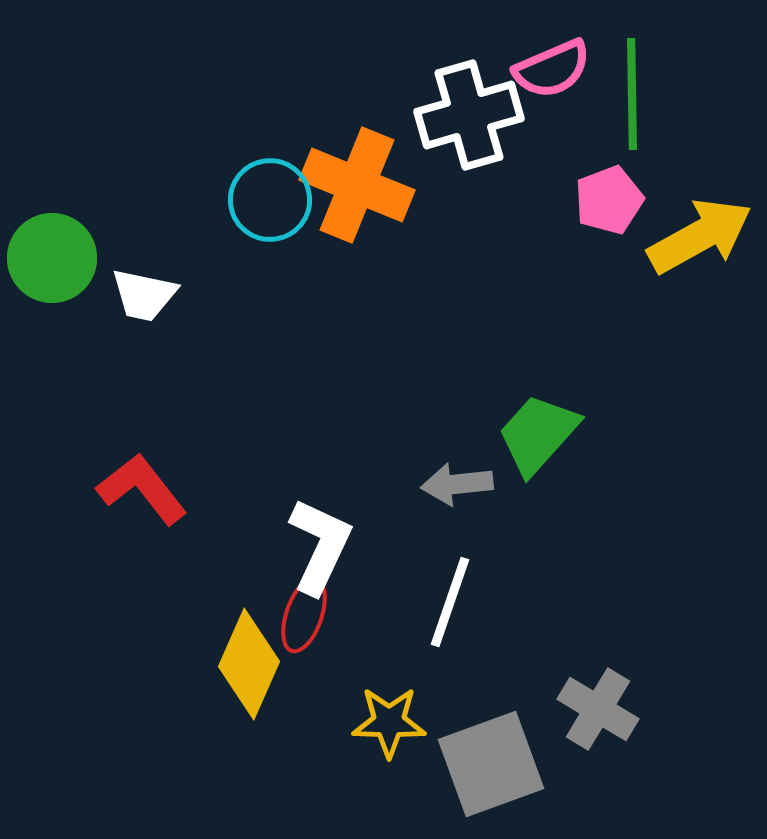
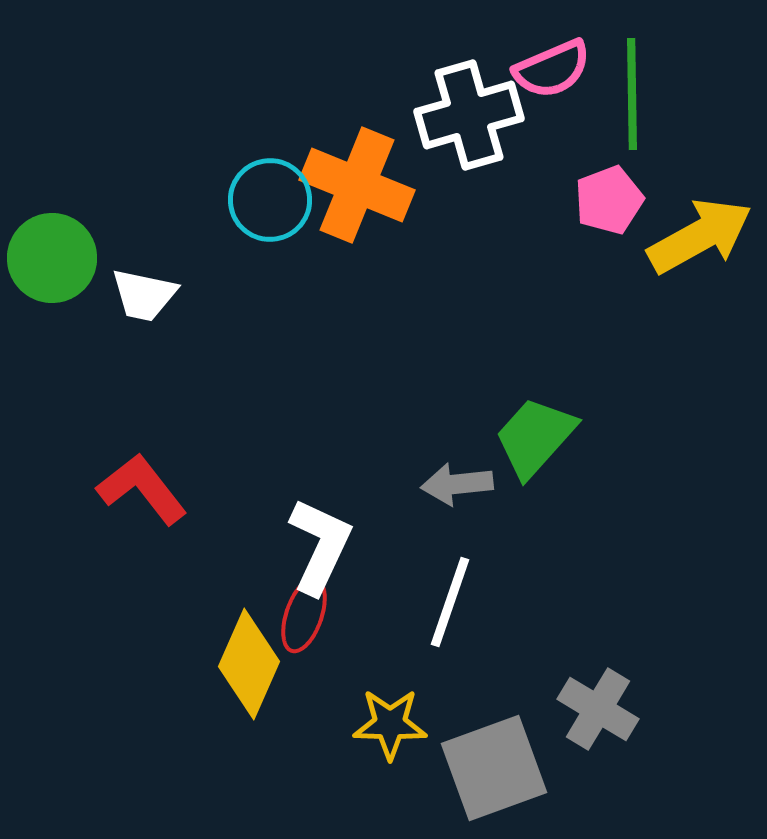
green trapezoid: moved 3 px left, 3 px down
yellow star: moved 1 px right, 2 px down
gray square: moved 3 px right, 4 px down
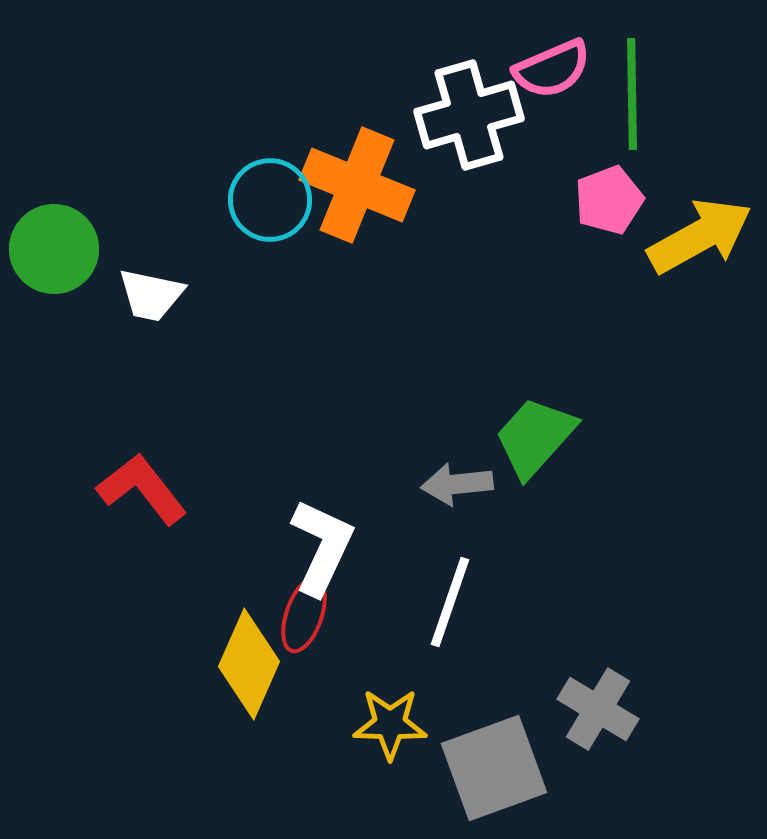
green circle: moved 2 px right, 9 px up
white trapezoid: moved 7 px right
white L-shape: moved 2 px right, 1 px down
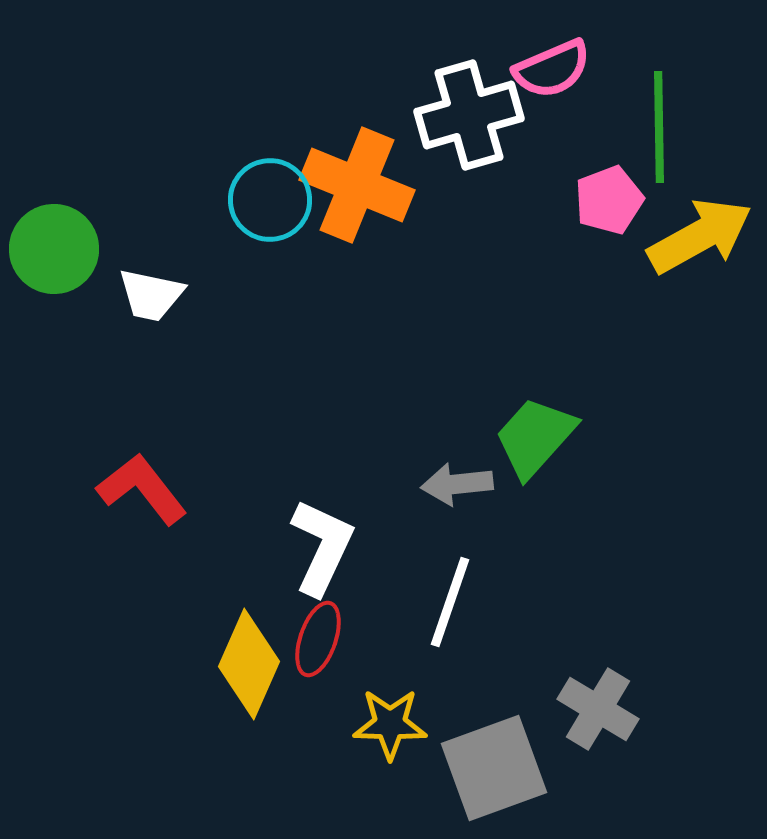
green line: moved 27 px right, 33 px down
red ellipse: moved 14 px right, 24 px down
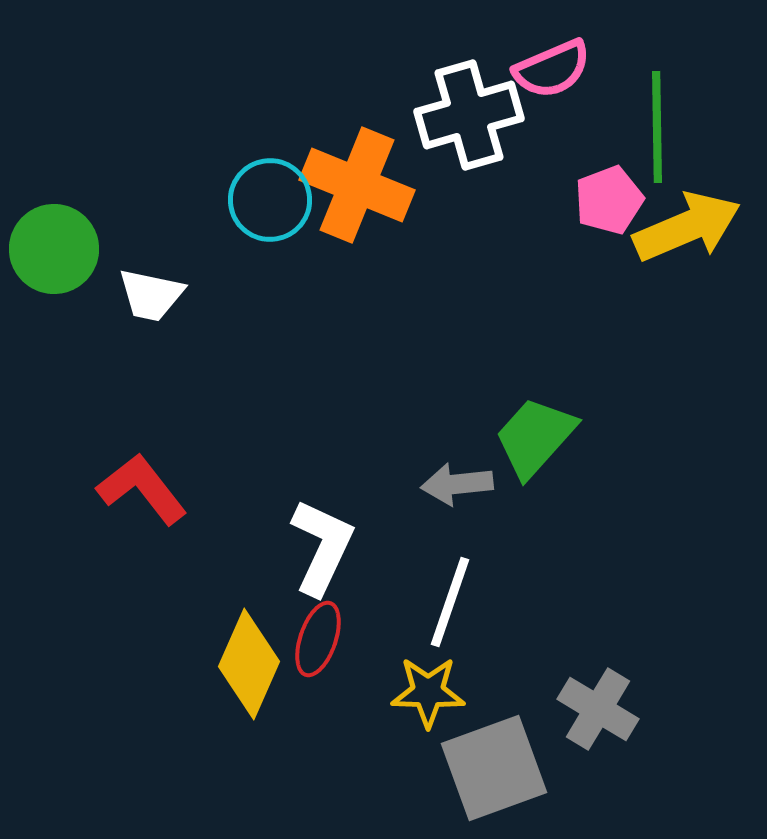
green line: moved 2 px left
yellow arrow: moved 13 px left, 9 px up; rotated 6 degrees clockwise
yellow star: moved 38 px right, 32 px up
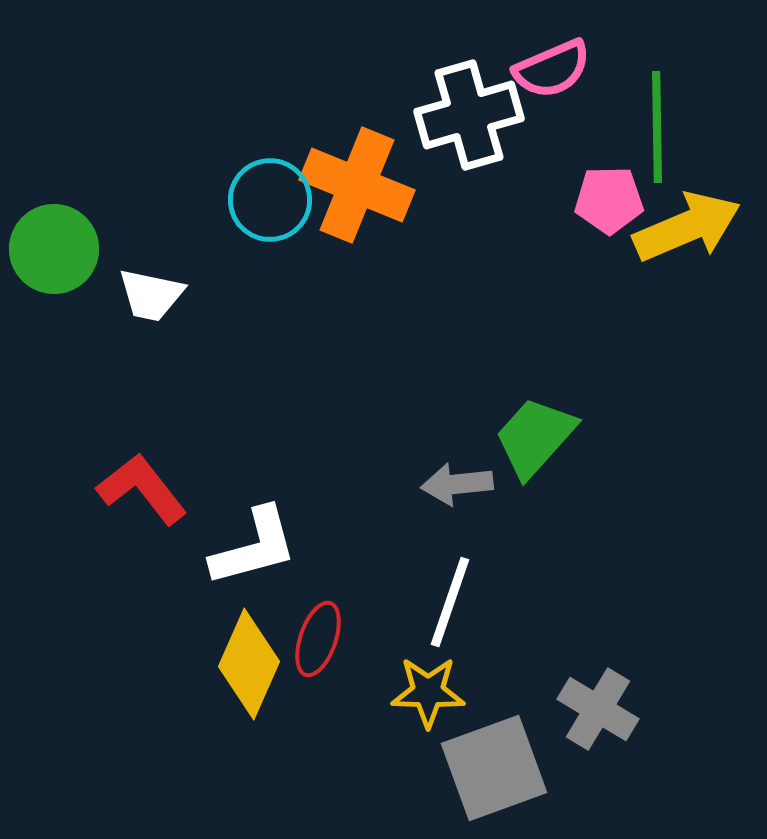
pink pentagon: rotated 20 degrees clockwise
white L-shape: moved 68 px left; rotated 50 degrees clockwise
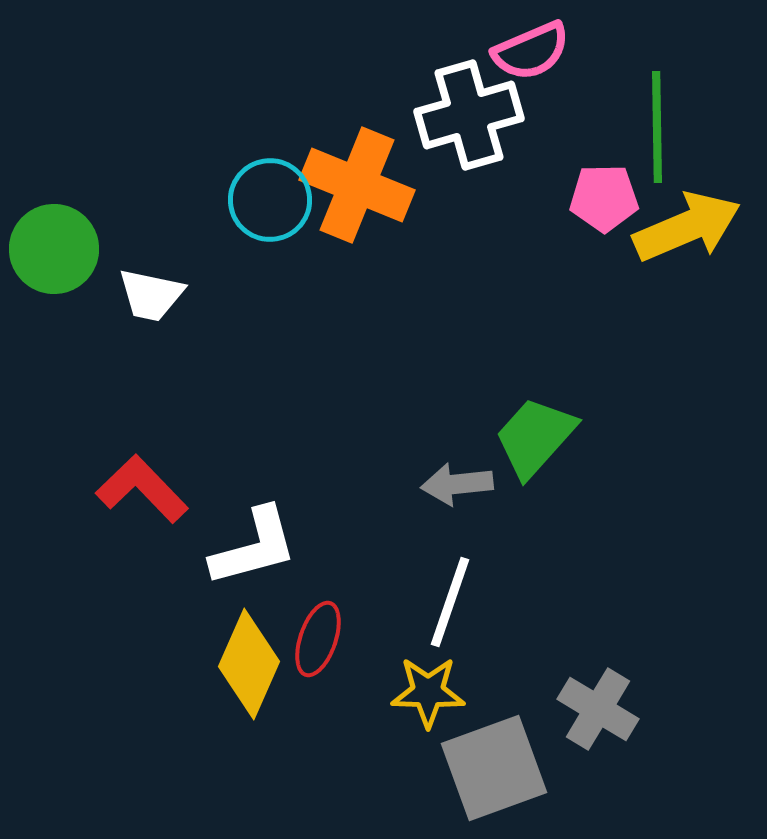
pink semicircle: moved 21 px left, 18 px up
pink pentagon: moved 5 px left, 2 px up
red L-shape: rotated 6 degrees counterclockwise
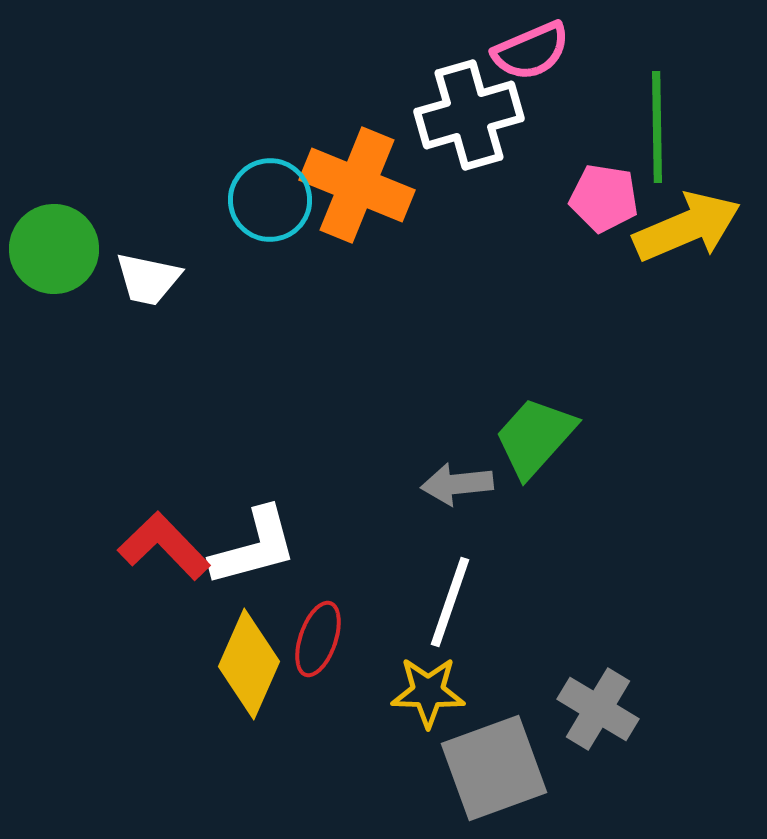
pink pentagon: rotated 10 degrees clockwise
white trapezoid: moved 3 px left, 16 px up
red L-shape: moved 22 px right, 57 px down
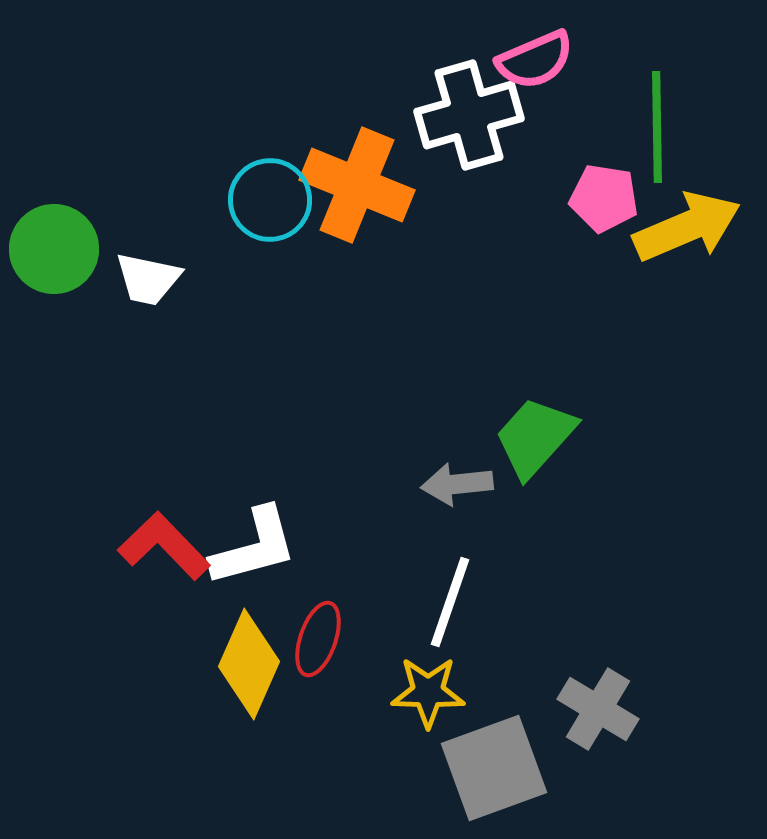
pink semicircle: moved 4 px right, 9 px down
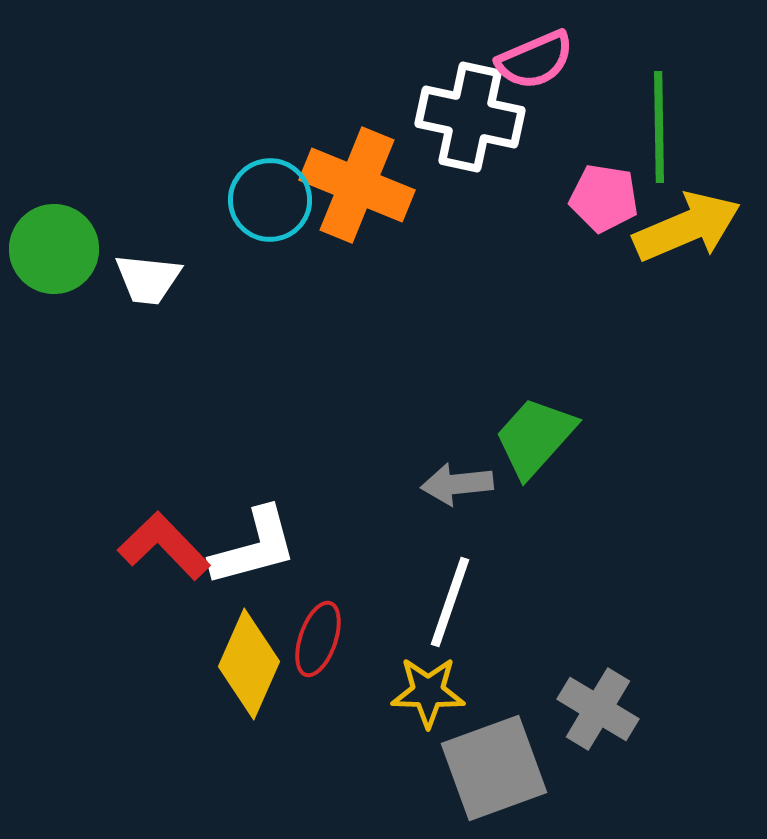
white cross: moved 1 px right, 2 px down; rotated 28 degrees clockwise
green line: moved 2 px right
white trapezoid: rotated 6 degrees counterclockwise
